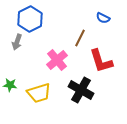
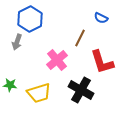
blue semicircle: moved 2 px left
red L-shape: moved 1 px right, 1 px down
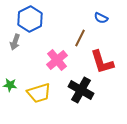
gray arrow: moved 2 px left
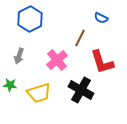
gray arrow: moved 4 px right, 14 px down
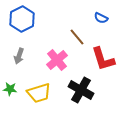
blue hexagon: moved 8 px left
brown line: moved 3 px left, 1 px up; rotated 66 degrees counterclockwise
red L-shape: moved 1 px right, 3 px up
green star: moved 4 px down
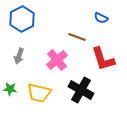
brown line: rotated 30 degrees counterclockwise
yellow trapezoid: rotated 30 degrees clockwise
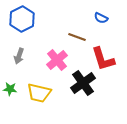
black cross: moved 2 px right, 7 px up; rotated 25 degrees clockwise
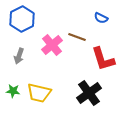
pink cross: moved 5 px left, 15 px up
black cross: moved 6 px right, 10 px down
green star: moved 3 px right, 2 px down
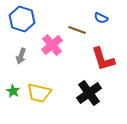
blue hexagon: rotated 15 degrees counterclockwise
brown line: moved 7 px up
gray arrow: moved 2 px right
green star: rotated 24 degrees clockwise
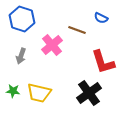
red L-shape: moved 3 px down
green star: rotated 24 degrees counterclockwise
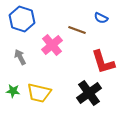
gray arrow: moved 1 px left, 1 px down; rotated 133 degrees clockwise
